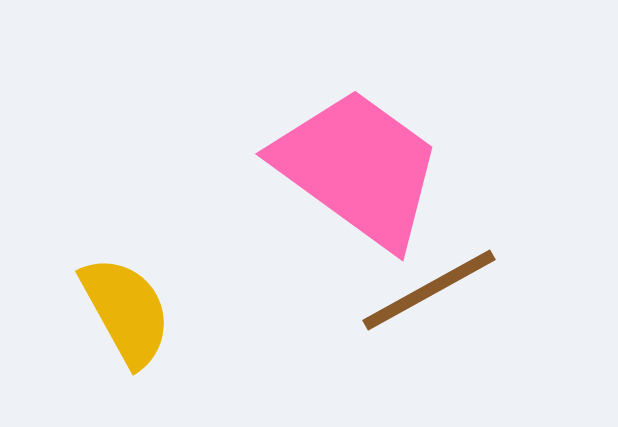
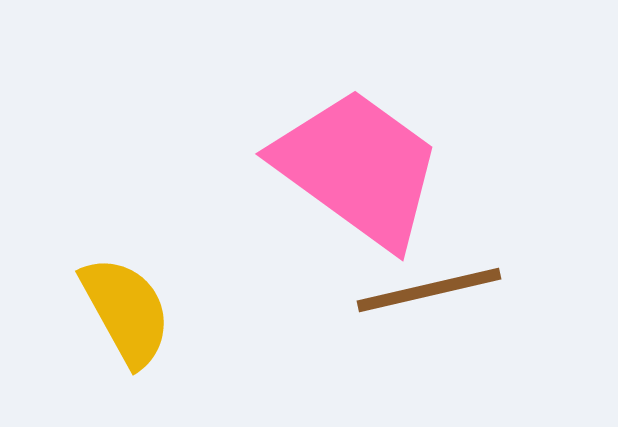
brown line: rotated 16 degrees clockwise
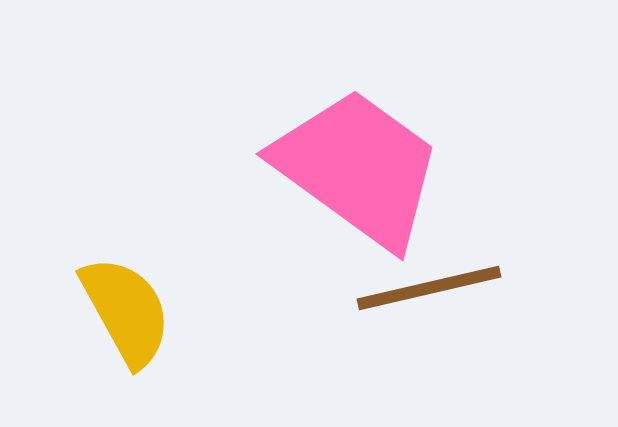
brown line: moved 2 px up
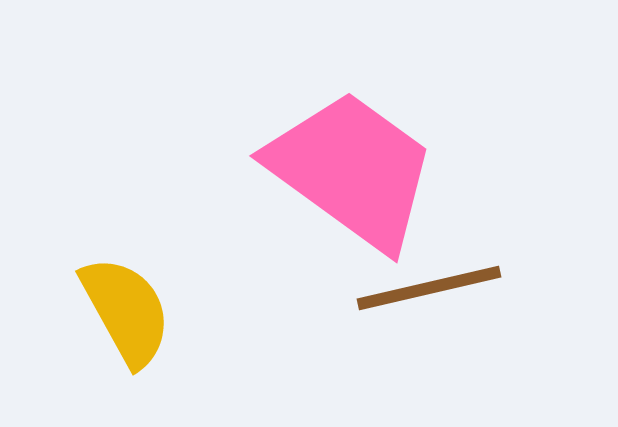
pink trapezoid: moved 6 px left, 2 px down
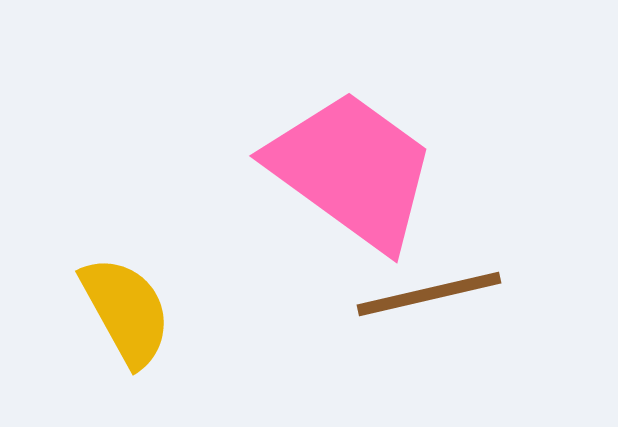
brown line: moved 6 px down
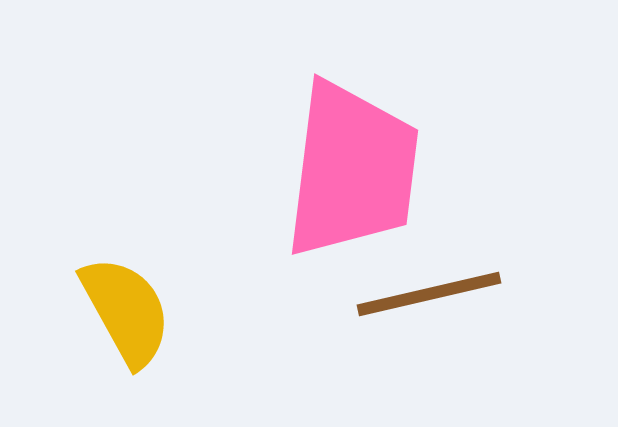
pink trapezoid: rotated 61 degrees clockwise
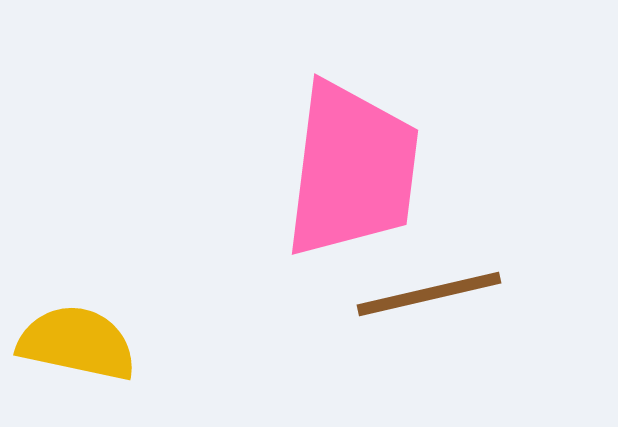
yellow semicircle: moved 49 px left, 32 px down; rotated 49 degrees counterclockwise
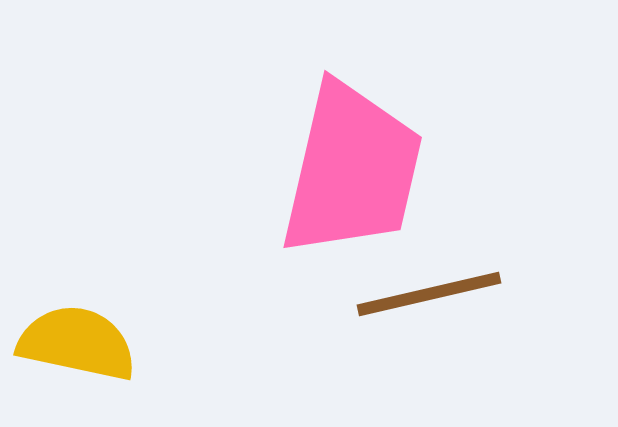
pink trapezoid: rotated 6 degrees clockwise
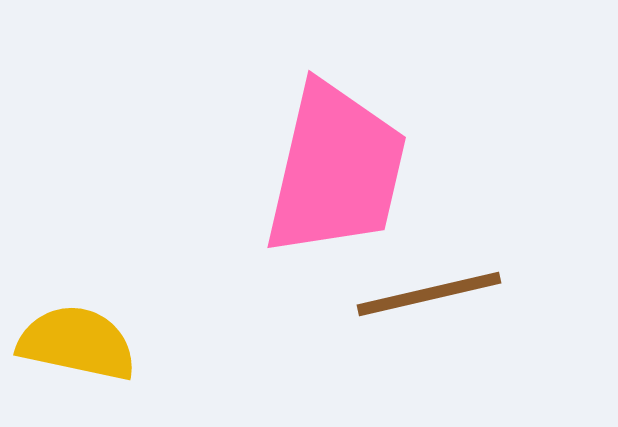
pink trapezoid: moved 16 px left
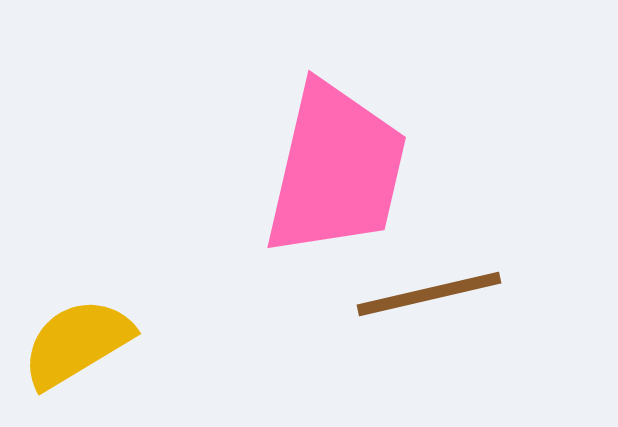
yellow semicircle: rotated 43 degrees counterclockwise
